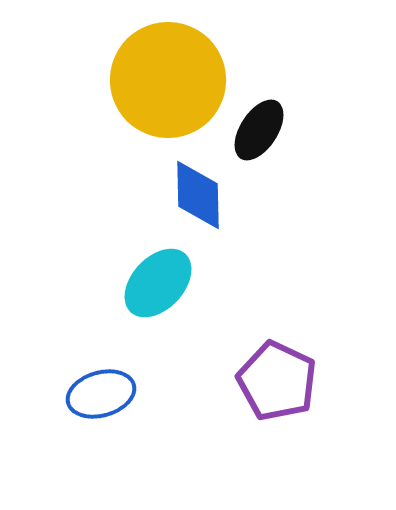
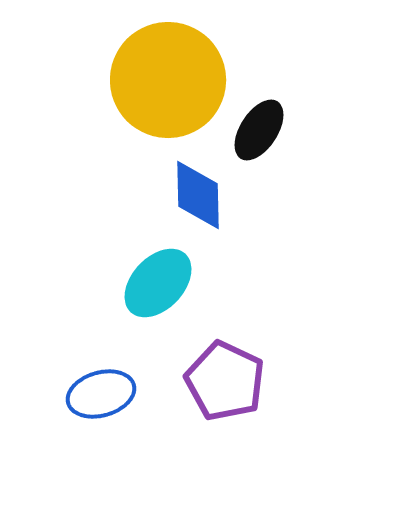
purple pentagon: moved 52 px left
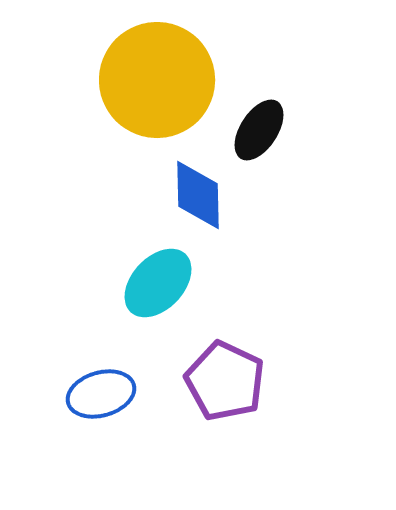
yellow circle: moved 11 px left
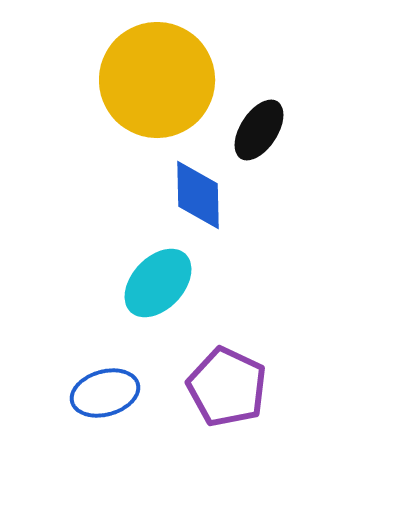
purple pentagon: moved 2 px right, 6 px down
blue ellipse: moved 4 px right, 1 px up
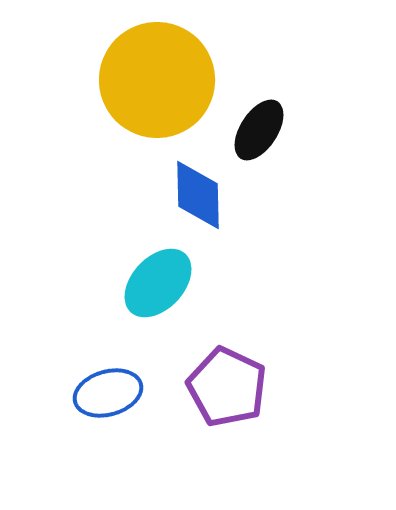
blue ellipse: moved 3 px right
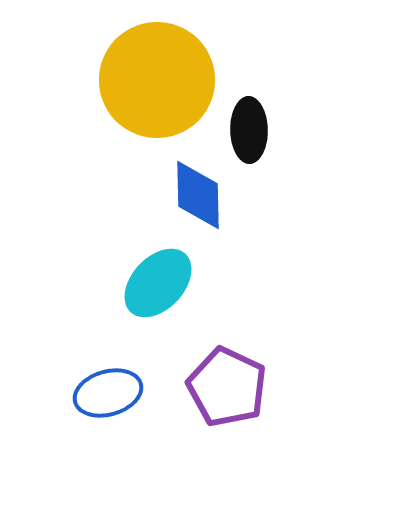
black ellipse: moved 10 px left; rotated 34 degrees counterclockwise
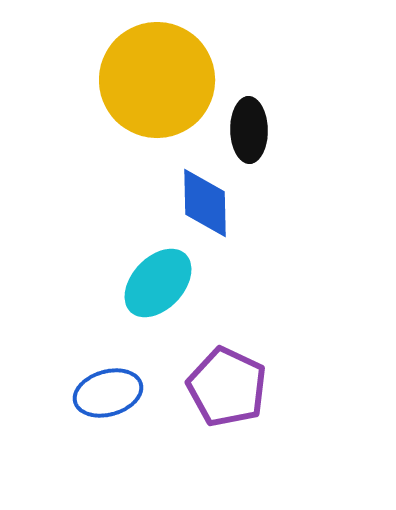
blue diamond: moved 7 px right, 8 px down
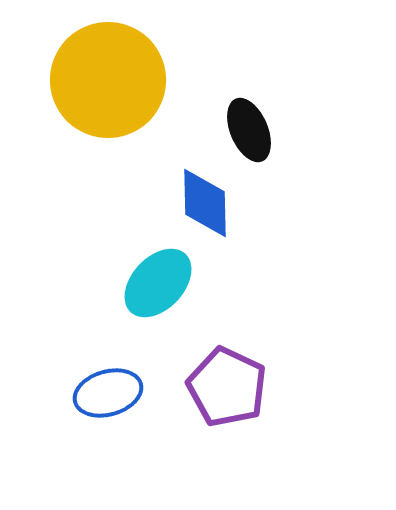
yellow circle: moved 49 px left
black ellipse: rotated 22 degrees counterclockwise
